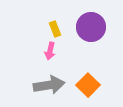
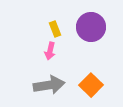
orange square: moved 3 px right
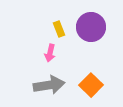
yellow rectangle: moved 4 px right
pink arrow: moved 2 px down
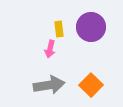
yellow rectangle: rotated 14 degrees clockwise
pink arrow: moved 4 px up
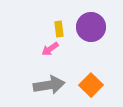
pink arrow: rotated 42 degrees clockwise
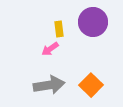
purple circle: moved 2 px right, 5 px up
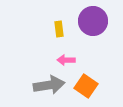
purple circle: moved 1 px up
pink arrow: moved 16 px right, 11 px down; rotated 36 degrees clockwise
orange square: moved 5 px left, 1 px down; rotated 10 degrees counterclockwise
